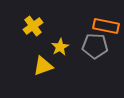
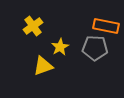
gray pentagon: moved 2 px down
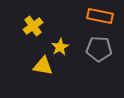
orange rectangle: moved 6 px left, 10 px up
gray pentagon: moved 4 px right, 1 px down
yellow triangle: rotated 30 degrees clockwise
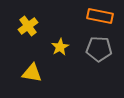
yellow cross: moved 5 px left
yellow triangle: moved 11 px left, 7 px down
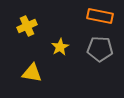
yellow cross: moved 1 px left; rotated 12 degrees clockwise
gray pentagon: moved 1 px right
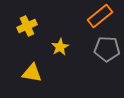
orange rectangle: rotated 50 degrees counterclockwise
gray pentagon: moved 7 px right
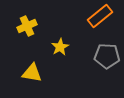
gray pentagon: moved 7 px down
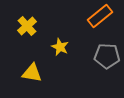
yellow cross: rotated 18 degrees counterclockwise
yellow star: rotated 18 degrees counterclockwise
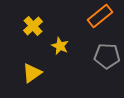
yellow cross: moved 6 px right
yellow star: moved 1 px up
yellow triangle: rotated 45 degrees counterclockwise
